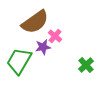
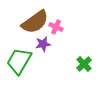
pink cross: moved 1 px right, 9 px up; rotated 16 degrees counterclockwise
purple star: moved 3 px up
green cross: moved 2 px left, 1 px up
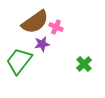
purple star: moved 1 px left
green trapezoid: rotated 8 degrees clockwise
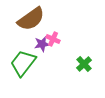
brown semicircle: moved 4 px left, 3 px up
pink cross: moved 3 px left, 12 px down
green trapezoid: moved 4 px right, 2 px down
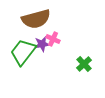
brown semicircle: moved 5 px right; rotated 20 degrees clockwise
green trapezoid: moved 11 px up
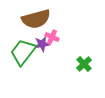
pink cross: moved 1 px left, 2 px up
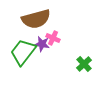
pink cross: moved 1 px right, 1 px down
purple star: rotated 21 degrees clockwise
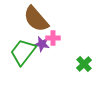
brown semicircle: rotated 64 degrees clockwise
pink cross: rotated 24 degrees counterclockwise
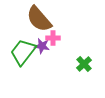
brown semicircle: moved 3 px right
purple star: moved 2 px down
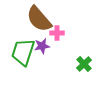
pink cross: moved 4 px right, 5 px up
purple star: rotated 21 degrees counterclockwise
green trapezoid: rotated 20 degrees counterclockwise
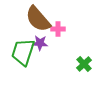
brown semicircle: moved 1 px left
pink cross: moved 1 px right, 4 px up
purple star: moved 2 px left, 3 px up; rotated 14 degrees clockwise
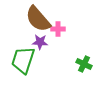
purple star: moved 1 px up
green trapezoid: moved 8 px down
green cross: rotated 21 degrees counterclockwise
